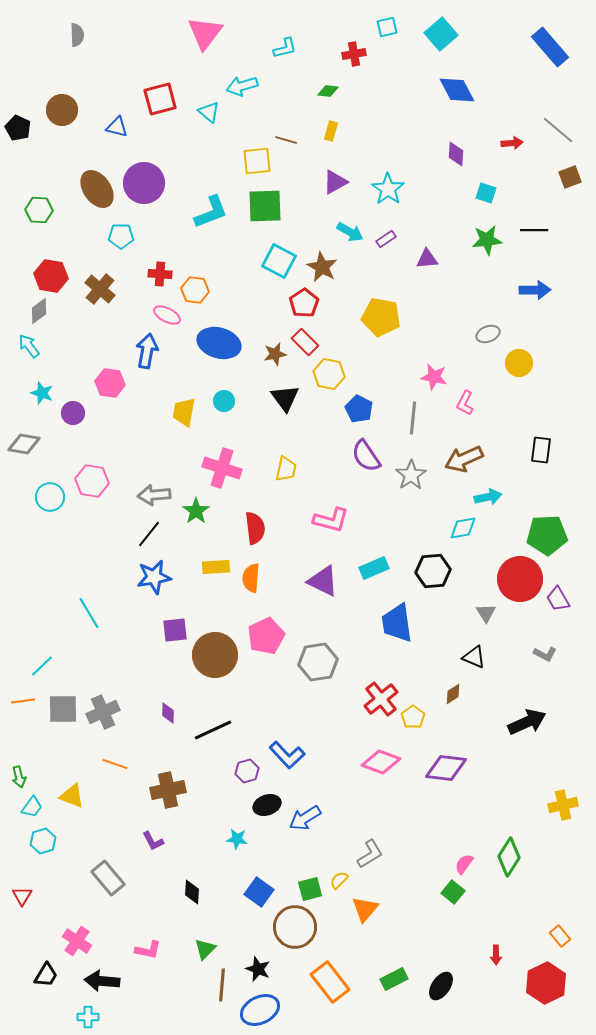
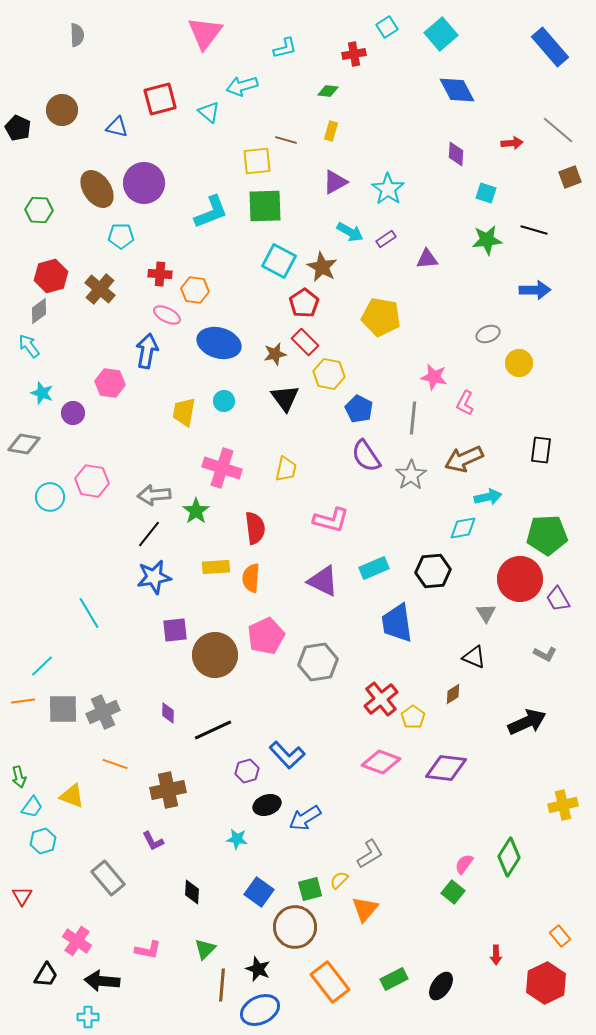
cyan square at (387, 27): rotated 20 degrees counterclockwise
black line at (534, 230): rotated 16 degrees clockwise
red hexagon at (51, 276): rotated 24 degrees counterclockwise
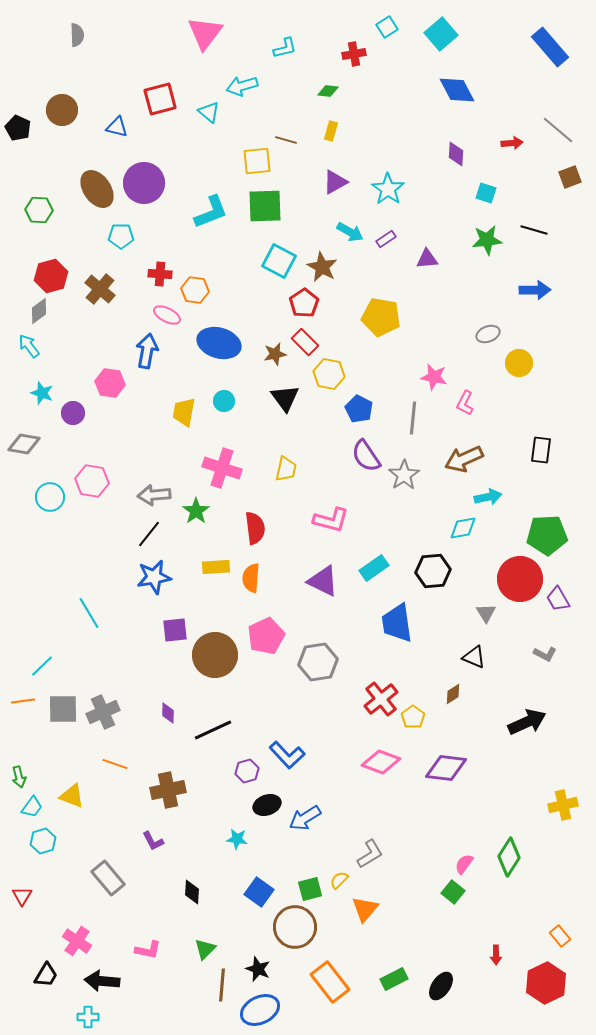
gray star at (411, 475): moved 7 px left
cyan rectangle at (374, 568): rotated 12 degrees counterclockwise
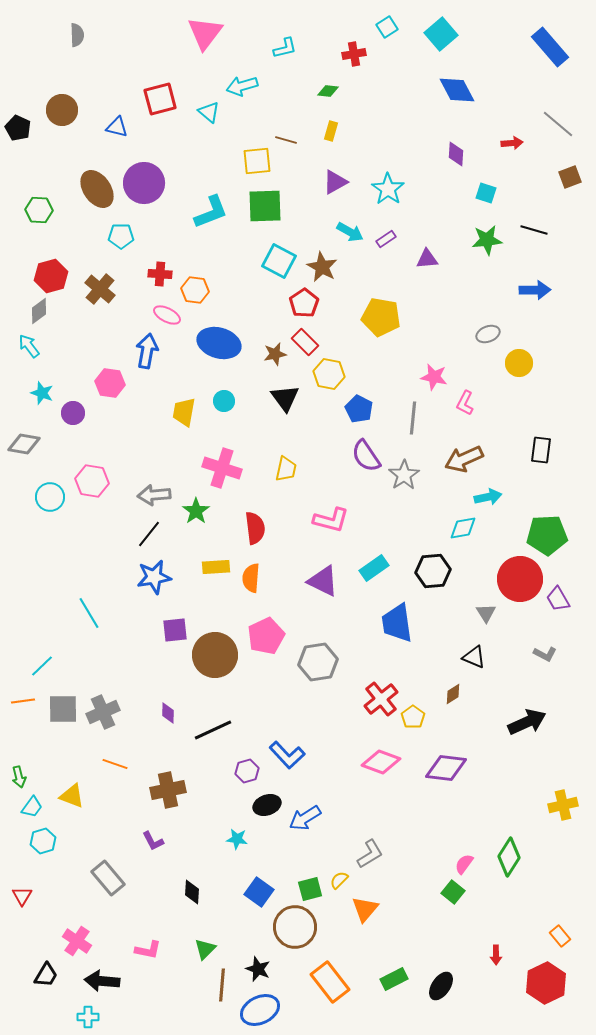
gray line at (558, 130): moved 6 px up
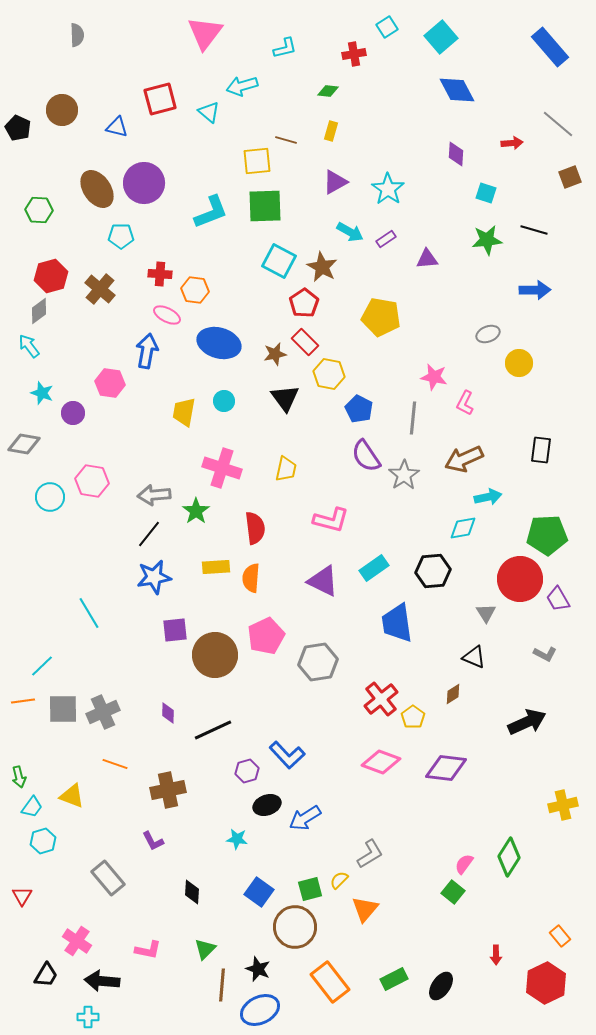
cyan square at (441, 34): moved 3 px down
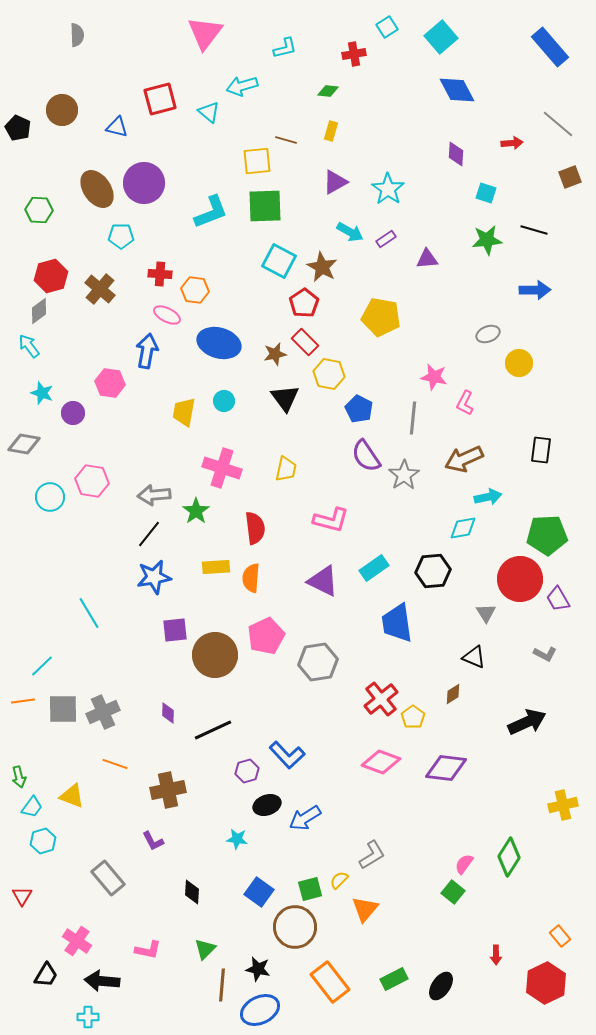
gray L-shape at (370, 854): moved 2 px right, 1 px down
black star at (258, 969): rotated 10 degrees counterclockwise
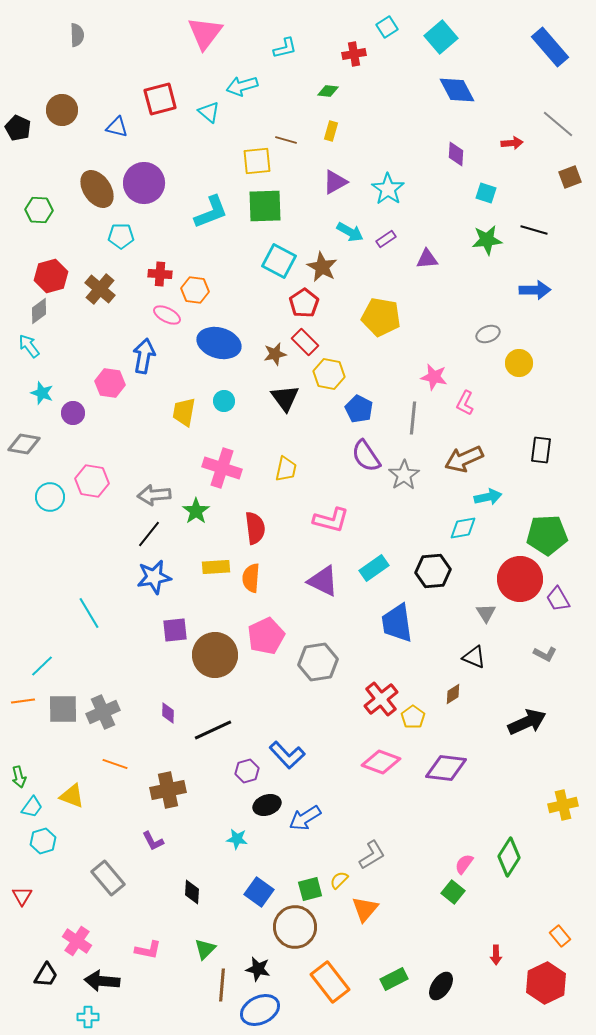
blue arrow at (147, 351): moved 3 px left, 5 px down
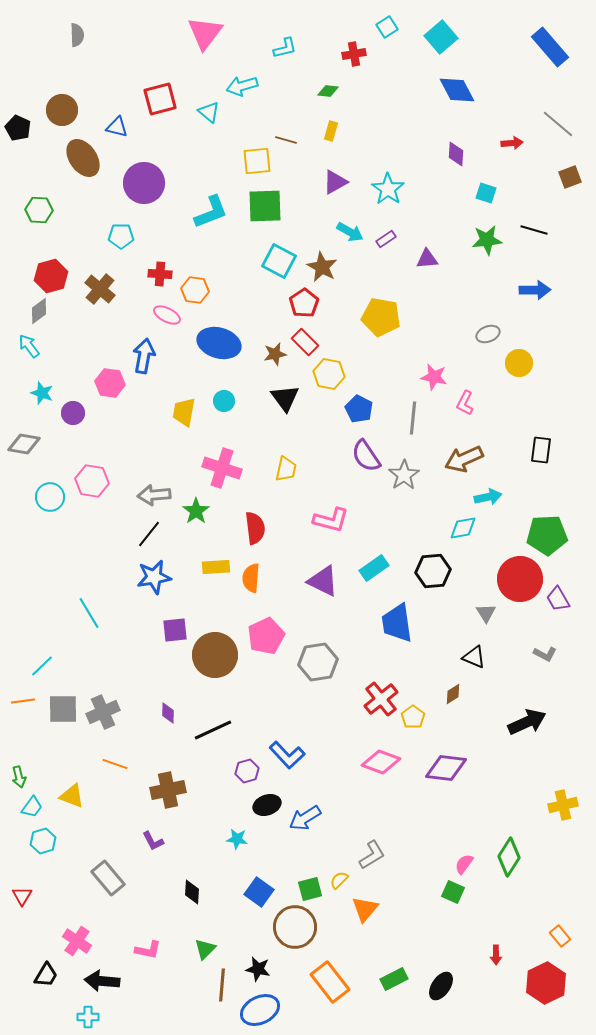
brown ellipse at (97, 189): moved 14 px left, 31 px up
green square at (453, 892): rotated 15 degrees counterclockwise
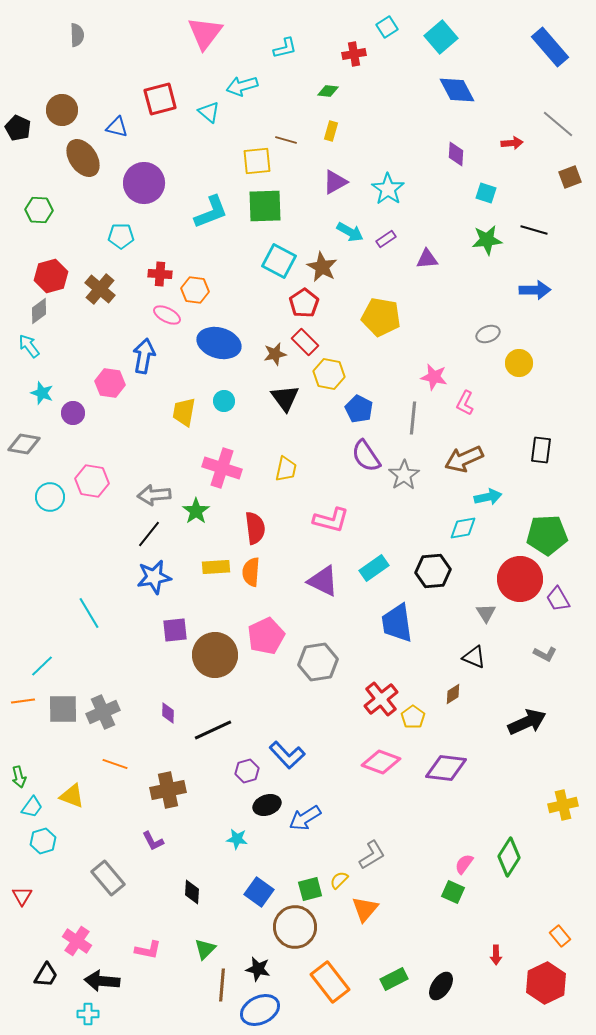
orange semicircle at (251, 578): moved 6 px up
cyan cross at (88, 1017): moved 3 px up
